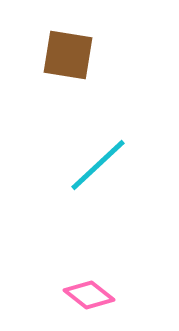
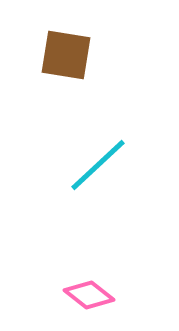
brown square: moved 2 px left
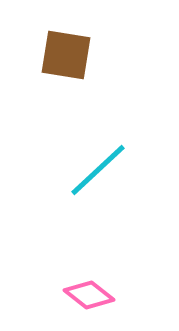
cyan line: moved 5 px down
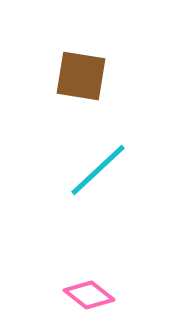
brown square: moved 15 px right, 21 px down
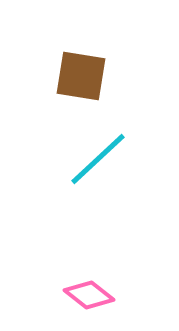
cyan line: moved 11 px up
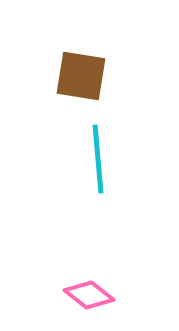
cyan line: rotated 52 degrees counterclockwise
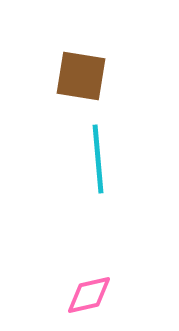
pink diamond: rotated 51 degrees counterclockwise
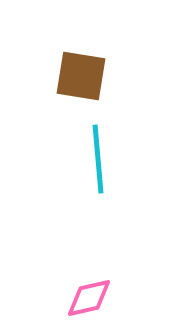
pink diamond: moved 3 px down
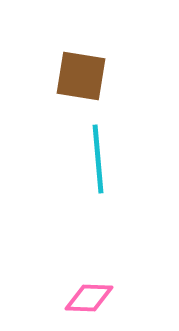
pink diamond: rotated 15 degrees clockwise
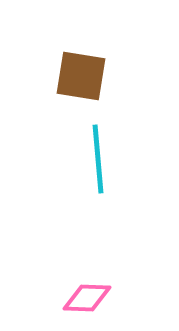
pink diamond: moved 2 px left
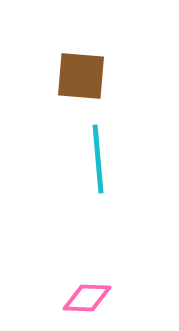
brown square: rotated 4 degrees counterclockwise
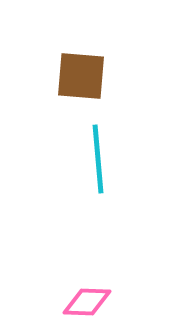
pink diamond: moved 4 px down
